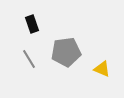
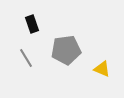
gray pentagon: moved 2 px up
gray line: moved 3 px left, 1 px up
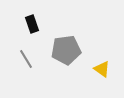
gray line: moved 1 px down
yellow triangle: rotated 12 degrees clockwise
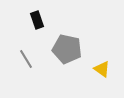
black rectangle: moved 5 px right, 4 px up
gray pentagon: moved 1 px right, 1 px up; rotated 20 degrees clockwise
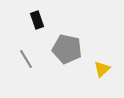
yellow triangle: rotated 42 degrees clockwise
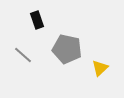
gray line: moved 3 px left, 4 px up; rotated 18 degrees counterclockwise
yellow triangle: moved 2 px left, 1 px up
